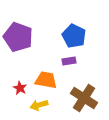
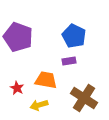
red star: moved 3 px left
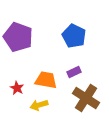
purple rectangle: moved 5 px right, 11 px down; rotated 16 degrees counterclockwise
brown cross: moved 2 px right
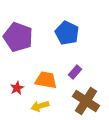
blue pentagon: moved 7 px left, 3 px up
purple rectangle: moved 1 px right; rotated 24 degrees counterclockwise
red star: rotated 16 degrees clockwise
brown cross: moved 3 px down
yellow arrow: moved 1 px right, 1 px down
